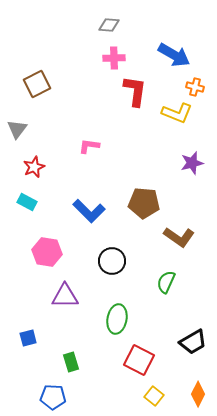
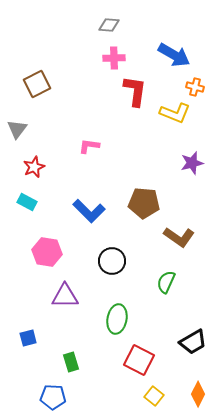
yellow L-shape: moved 2 px left
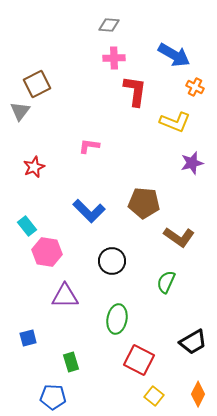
orange cross: rotated 12 degrees clockwise
yellow L-shape: moved 9 px down
gray triangle: moved 3 px right, 18 px up
cyan rectangle: moved 24 px down; rotated 24 degrees clockwise
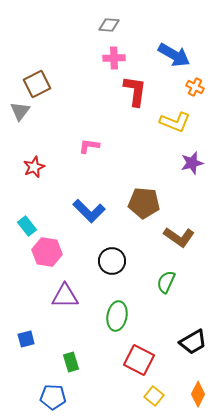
green ellipse: moved 3 px up
blue square: moved 2 px left, 1 px down
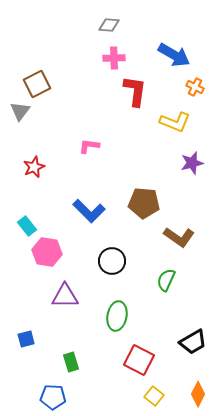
green semicircle: moved 2 px up
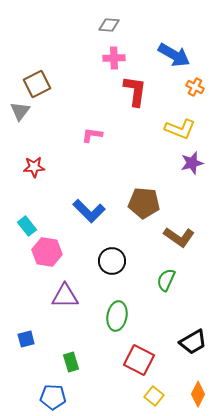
yellow L-shape: moved 5 px right, 7 px down
pink L-shape: moved 3 px right, 11 px up
red star: rotated 20 degrees clockwise
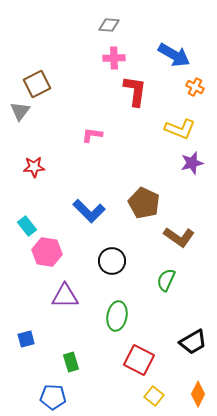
brown pentagon: rotated 20 degrees clockwise
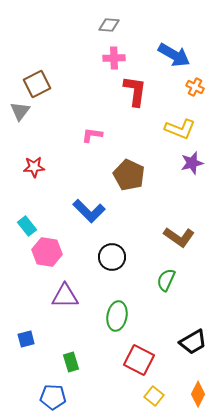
brown pentagon: moved 15 px left, 28 px up
black circle: moved 4 px up
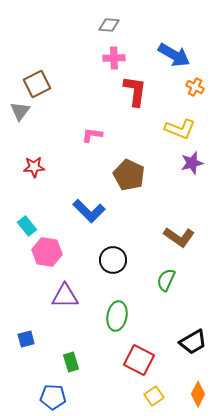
black circle: moved 1 px right, 3 px down
yellow square: rotated 18 degrees clockwise
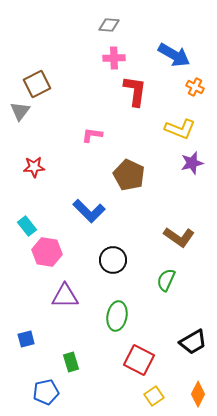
blue pentagon: moved 7 px left, 5 px up; rotated 15 degrees counterclockwise
